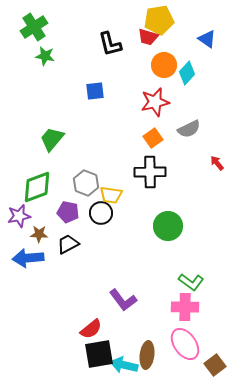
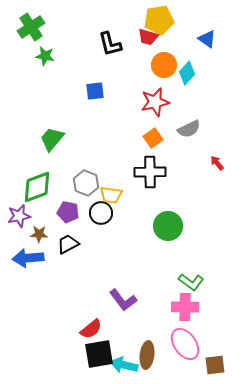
green cross: moved 3 px left
brown square: rotated 30 degrees clockwise
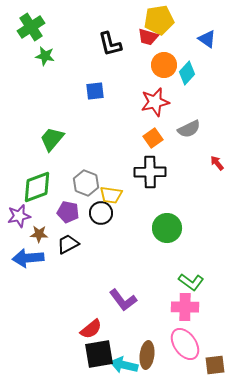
green circle: moved 1 px left, 2 px down
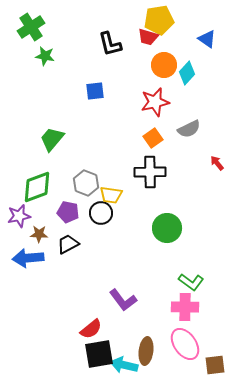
brown ellipse: moved 1 px left, 4 px up
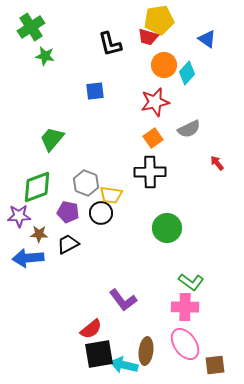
purple star: rotated 10 degrees clockwise
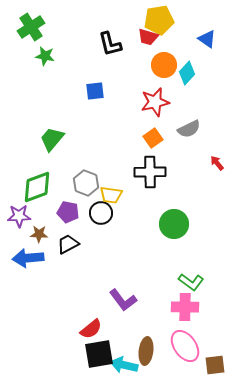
green circle: moved 7 px right, 4 px up
pink ellipse: moved 2 px down
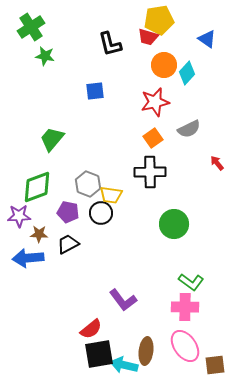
gray hexagon: moved 2 px right, 1 px down
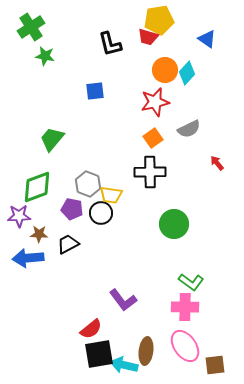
orange circle: moved 1 px right, 5 px down
purple pentagon: moved 4 px right, 3 px up
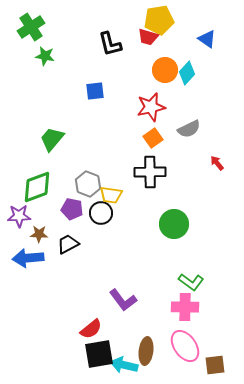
red star: moved 4 px left, 5 px down
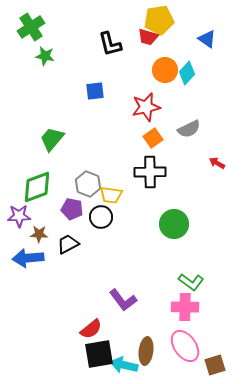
red star: moved 5 px left
red arrow: rotated 21 degrees counterclockwise
black circle: moved 4 px down
brown square: rotated 10 degrees counterclockwise
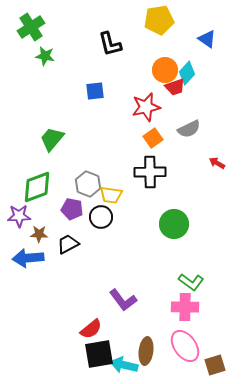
red trapezoid: moved 27 px right, 50 px down; rotated 35 degrees counterclockwise
